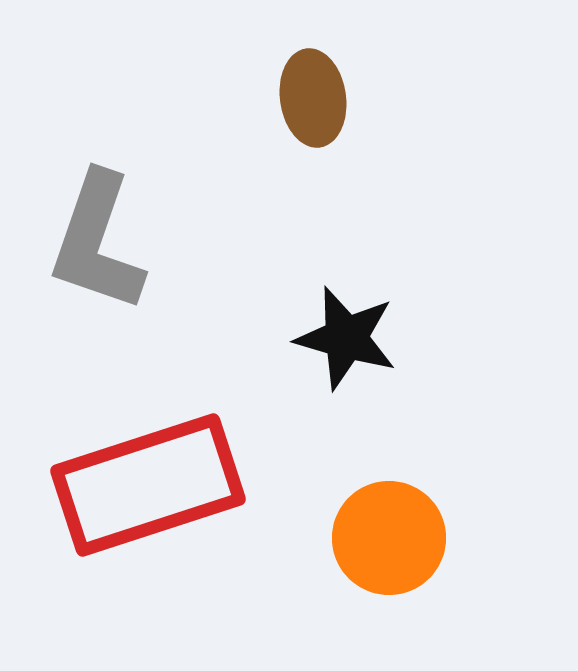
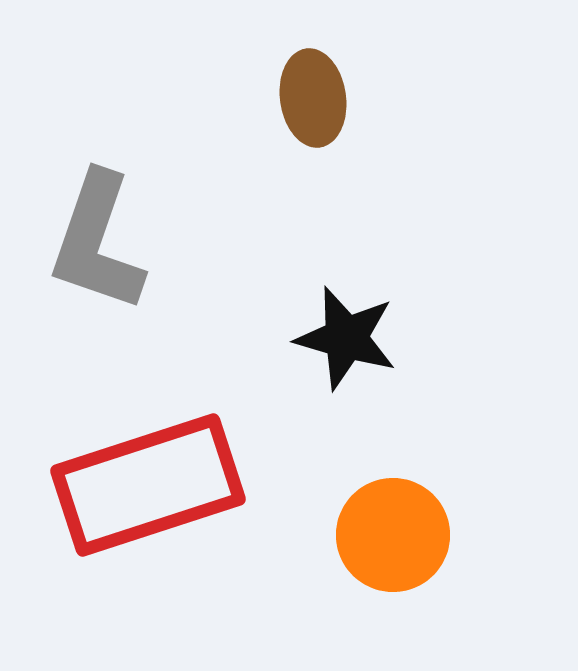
orange circle: moved 4 px right, 3 px up
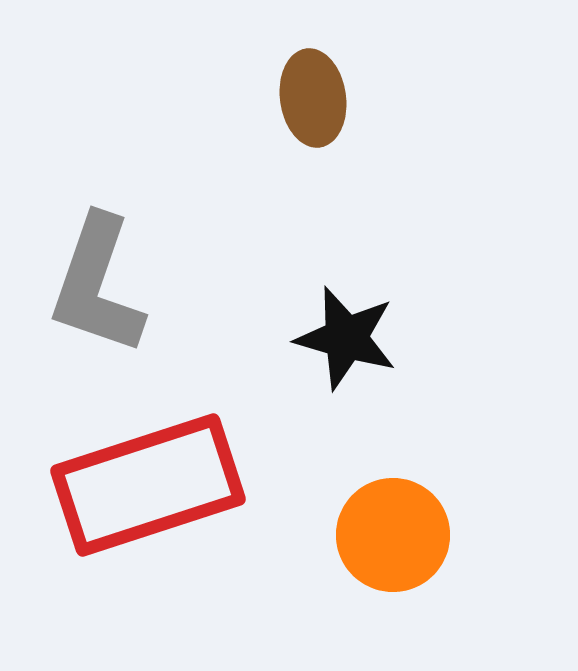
gray L-shape: moved 43 px down
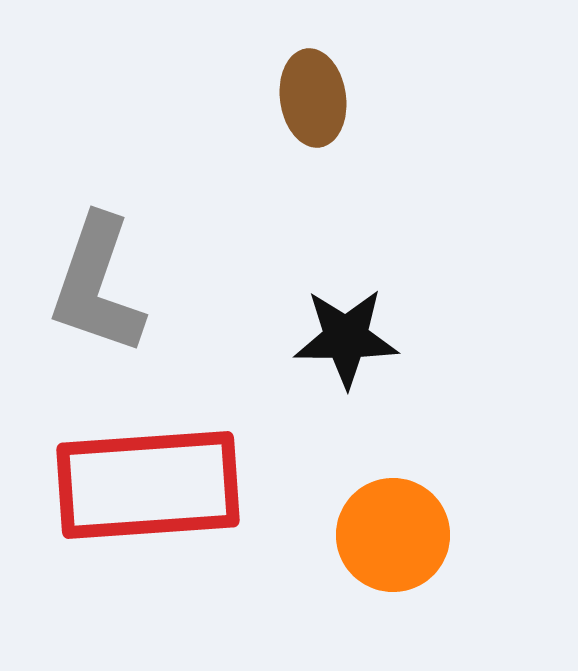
black star: rotated 16 degrees counterclockwise
red rectangle: rotated 14 degrees clockwise
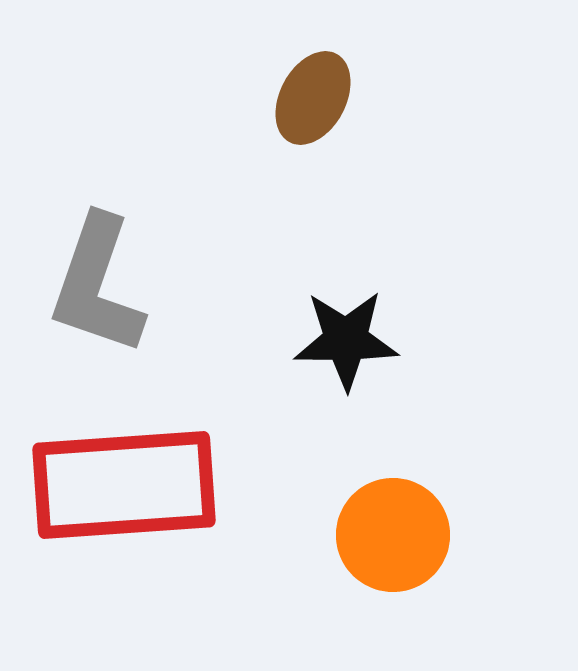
brown ellipse: rotated 36 degrees clockwise
black star: moved 2 px down
red rectangle: moved 24 px left
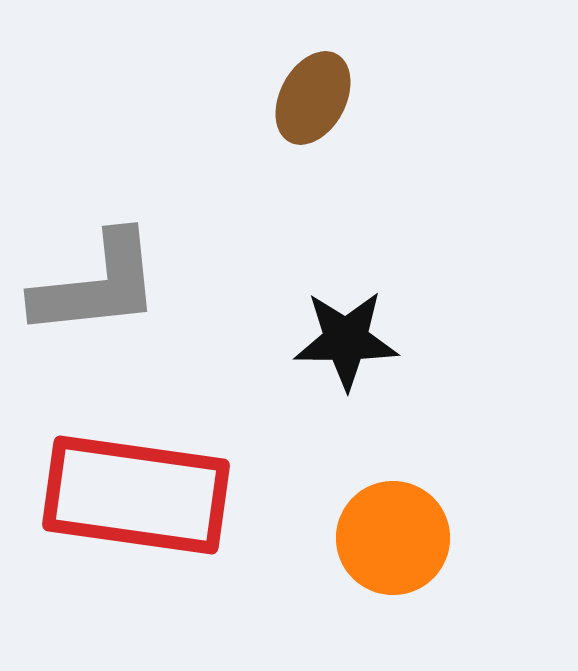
gray L-shape: rotated 115 degrees counterclockwise
red rectangle: moved 12 px right, 10 px down; rotated 12 degrees clockwise
orange circle: moved 3 px down
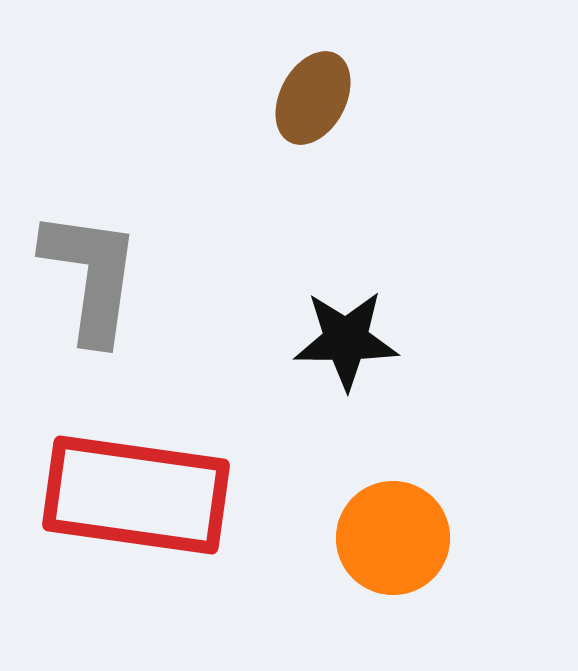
gray L-shape: moved 6 px left, 9 px up; rotated 76 degrees counterclockwise
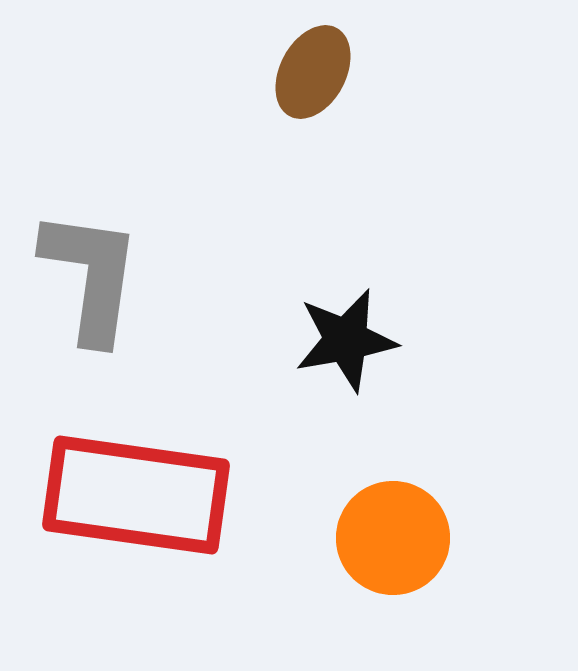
brown ellipse: moved 26 px up
black star: rotated 10 degrees counterclockwise
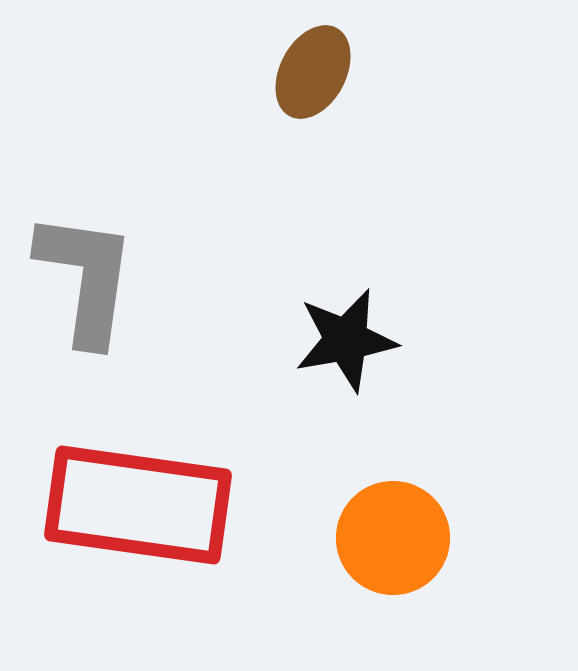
gray L-shape: moved 5 px left, 2 px down
red rectangle: moved 2 px right, 10 px down
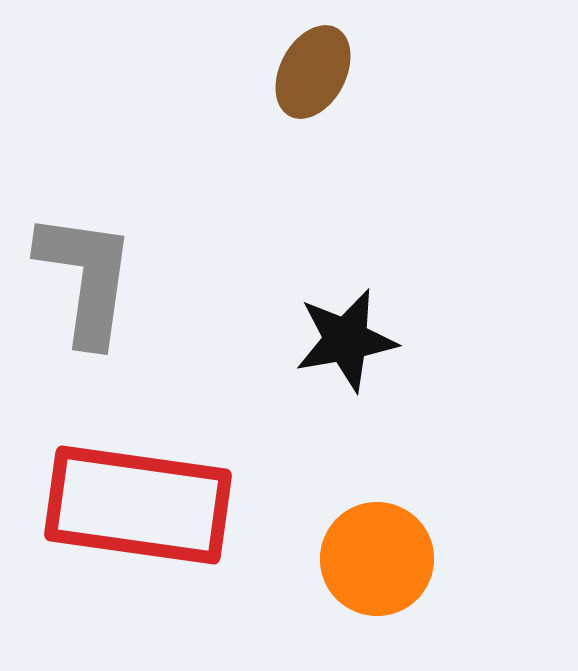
orange circle: moved 16 px left, 21 px down
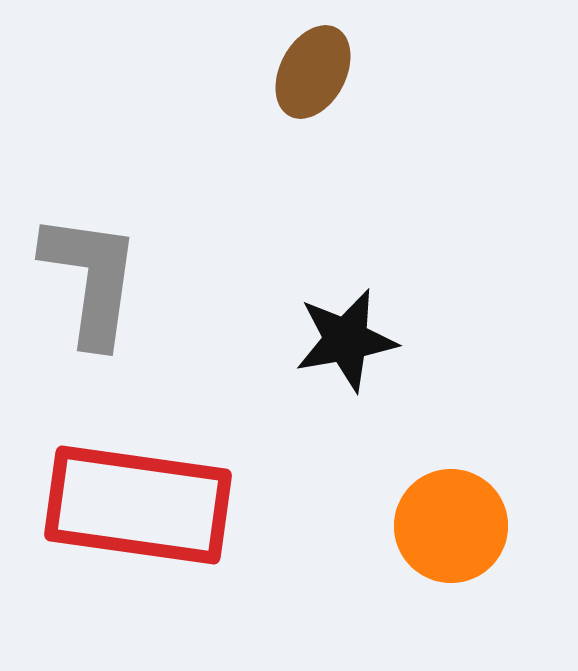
gray L-shape: moved 5 px right, 1 px down
orange circle: moved 74 px right, 33 px up
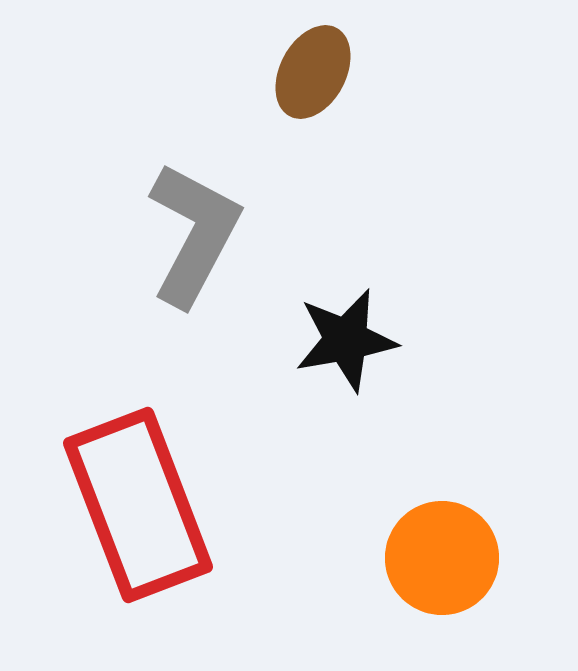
gray L-shape: moved 103 px right, 45 px up; rotated 20 degrees clockwise
red rectangle: rotated 61 degrees clockwise
orange circle: moved 9 px left, 32 px down
